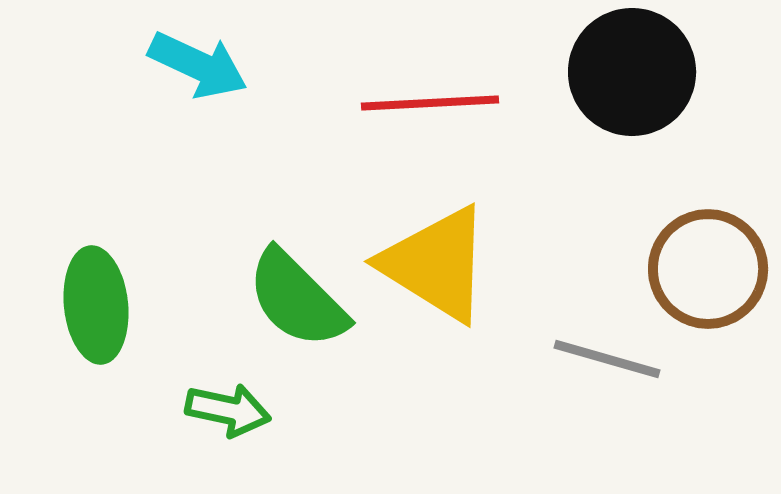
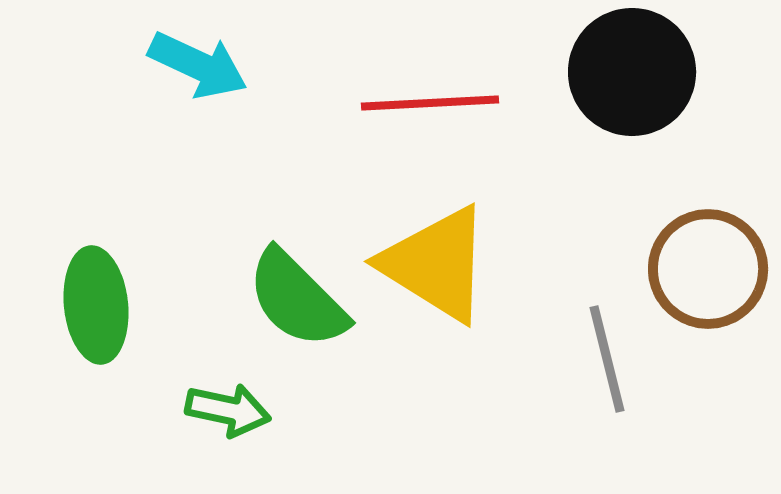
gray line: rotated 60 degrees clockwise
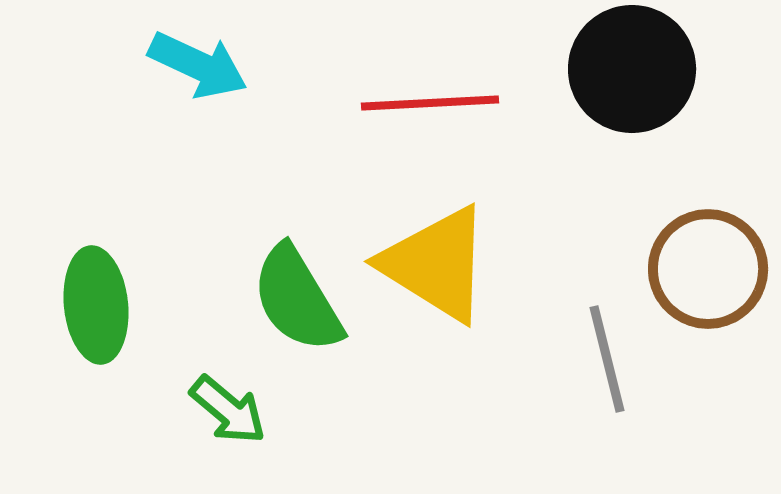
black circle: moved 3 px up
green semicircle: rotated 14 degrees clockwise
green arrow: rotated 28 degrees clockwise
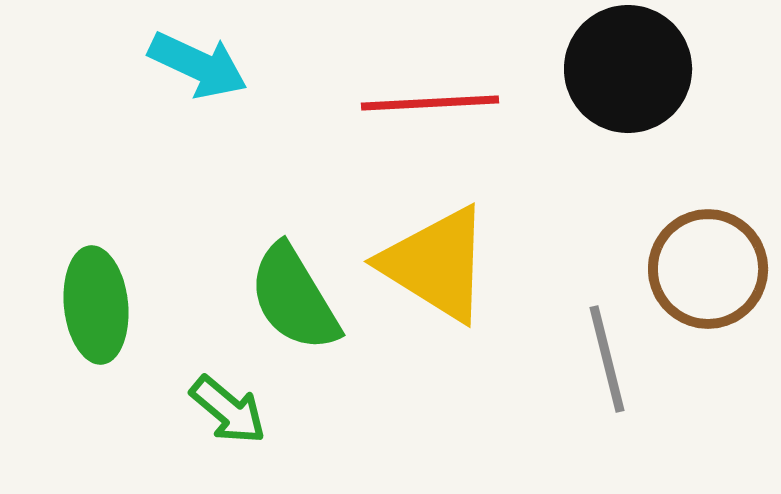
black circle: moved 4 px left
green semicircle: moved 3 px left, 1 px up
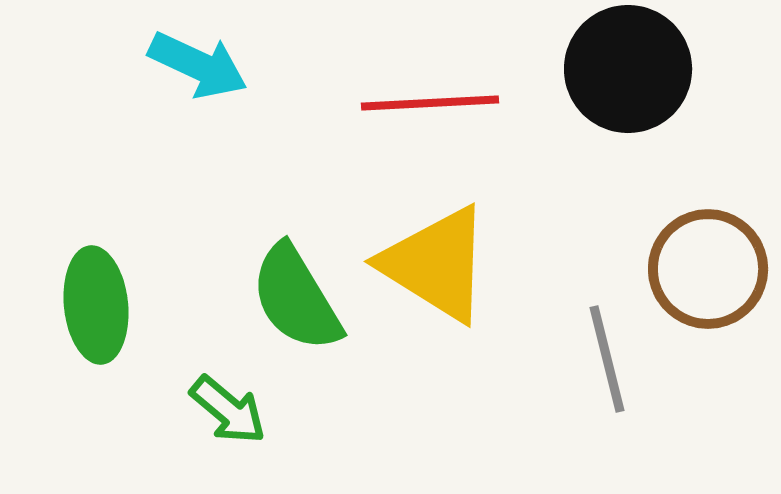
green semicircle: moved 2 px right
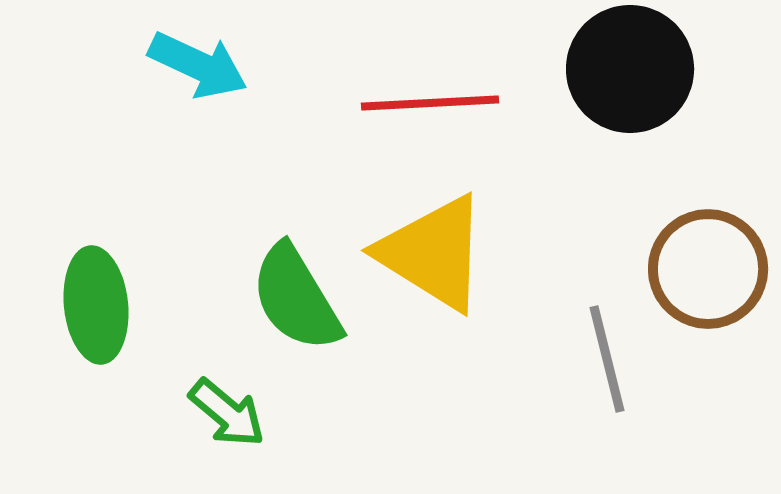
black circle: moved 2 px right
yellow triangle: moved 3 px left, 11 px up
green arrow: moved 1 px left, 3 px down
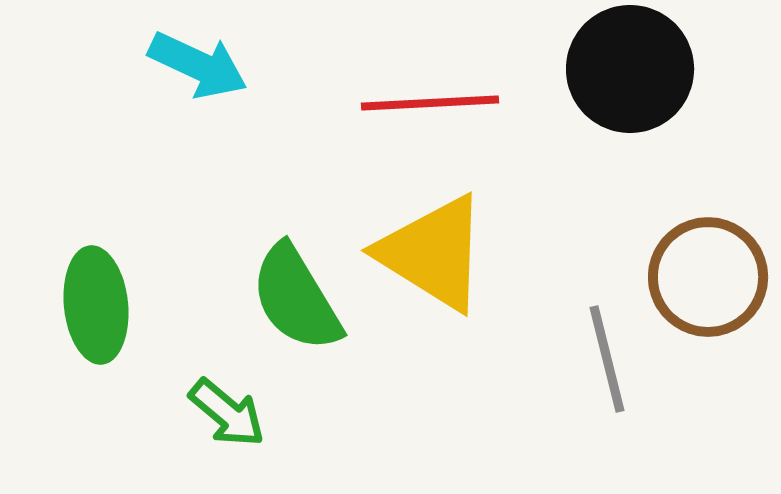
brown circle: moved 8 px down
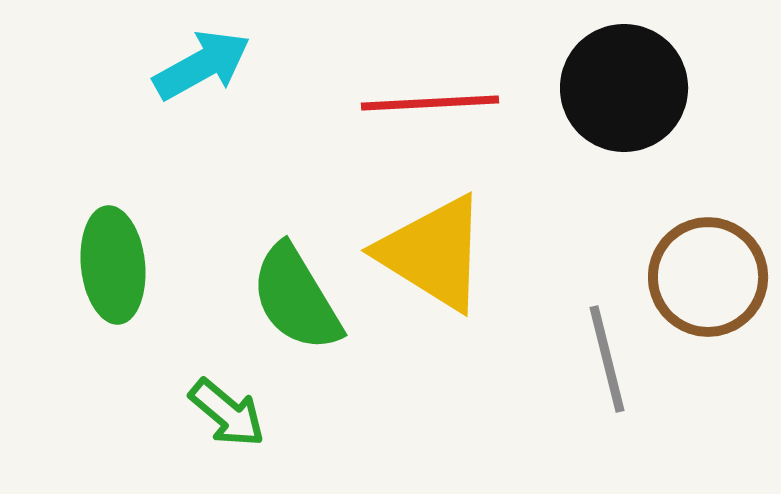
cyan arrow: moved 4 px right; rotated 54 degrees counterclockwise
black circle: moved 6 px left, 19 px down
green ellipse: moved 17 px right, 40 px up
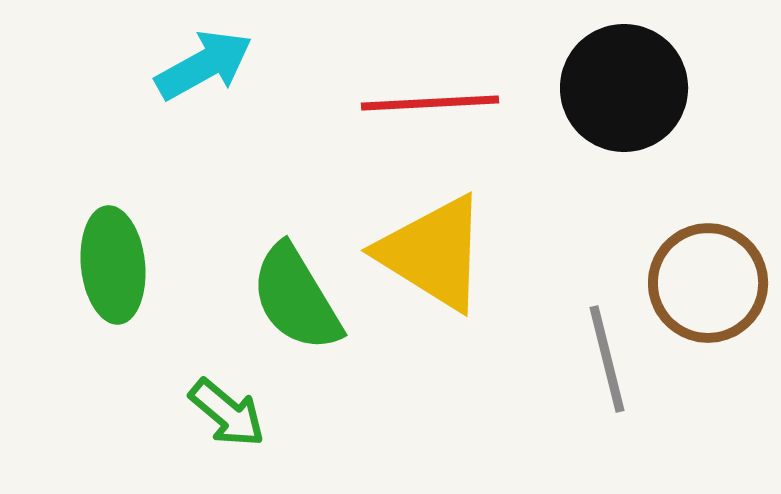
cyan arrow: moved 2 px right
brown circle: moved 6 px down
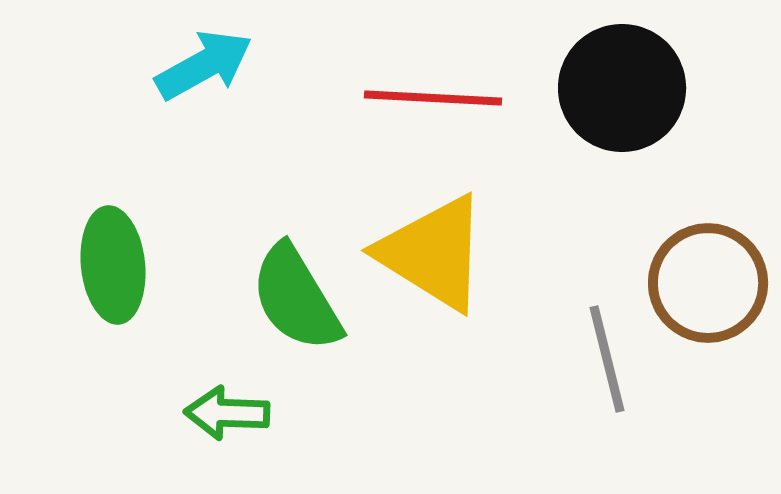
black circle: moved 2 px left
red line: moved 3 px right, 5 px up; rotated 6 degrees clockwise
green arrow: rotated 142 degrees clockwise
